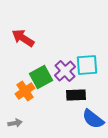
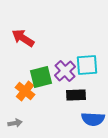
green square: rotated 15 degrees clockwise
orange cross: rotated 18 degrees counterclockwise
blue semicircle: rotated 35 degrees counterclockwise
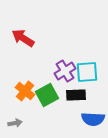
cyan square: moved 7 px down
purple cross: rotated 10 degrees clockwise
green square: moved 6 px right, 18 px down; rotated 15 degrees counterclockwise
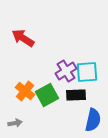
purple cross: moved 1 px right
blue semicircle: moved 1 px down; rotated 80 degrees counterclockwise
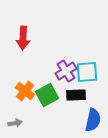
red arrow: rotated 120 degrees counterclockwise
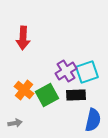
cyan square: rotated 15 degrees counterclockwise
orange cross: moved 1 px left, 1 px up
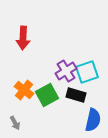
black rectangle: rotated 18 degrees clockwise
gray arrow: rotated 72 degrees clockwise
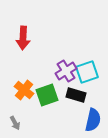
green square: rotated 10 degrees clockwise
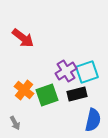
red arrow: rotated 55 degrees counterclockwise
black rectangle: moved 1 px right, 1 px up; rotated 30 degrees counterclockwise
